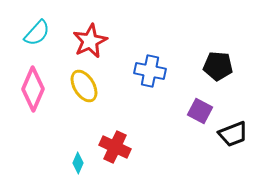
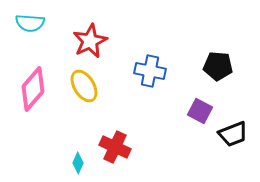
cyan semicircle: moved 7 px left, 10 px up; rotated 52 degrees clockwise
pink diamond: rotated 18 degrees clockwise
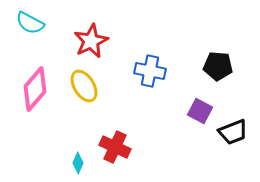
cyan semicircle: rotated 24 degrees clockwise
red star: moved 1 px right
pink diamond: moved 2 px right
black trapezoid: moved 2 px up
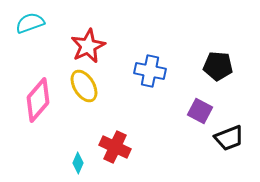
cyan semicircle: rotated 132 degrees clockwise
red star: moved 3 px left, 5 px down
pink diamond: moved 3 px right, 11 px down
black trapezoid: moved 4 px left, 6 px down
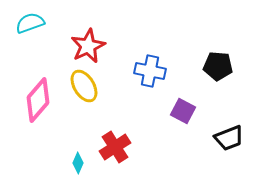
purple square: moved 17 px left
red cross: rotated 32 degrees clockwise
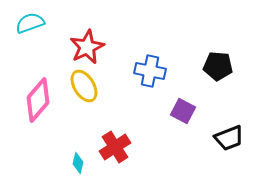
red star: moved 1 px left, 1 px down
cyan diamond: rotated 10 degrees counterclockwise
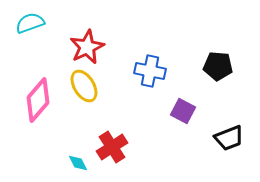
red cross: moved 3 px left
cyan diamond: rotated 40 degrees counterclockwise
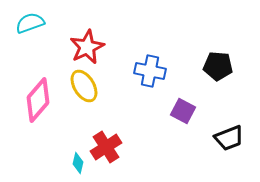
red cross: moved 6 px left
cyan diamond: rotated 40 degrees clockwise
